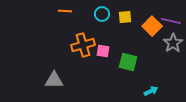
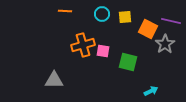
orange square: moved 4 px left, 3 px down; rotated 18 degrees counterclockwise
gray star: moved 8 px left, 1 px down
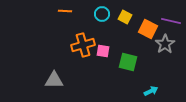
yellow square: rotated 32 degrees clockwise
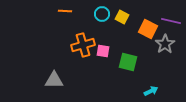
yellow square: moved 3 px left
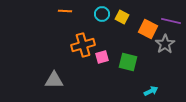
pink square: moved 1 px left, 6 px down; rotated 24 degrees counterclockwise
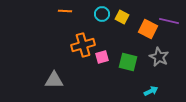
purple line: moved 2 px left
gray star: moved 6 px left, 13 px down; rotated 12 degrees counterclockwise
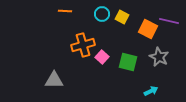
pink square: rotated 32 degrees counterclockwise
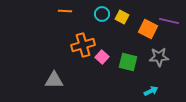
gray star: rotated 30 degrees counterclockwise
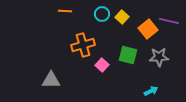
yellow square: rotated 16 degrees clockwise
orange square: rotated 24 degrees clockwise
pink square: moved 8 px down
green square: moved 7 px up
gray triangle: moved 3 px left
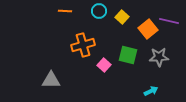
cyan circle: moved 3 px left, 3 px up
pink square: moved 2 px right
